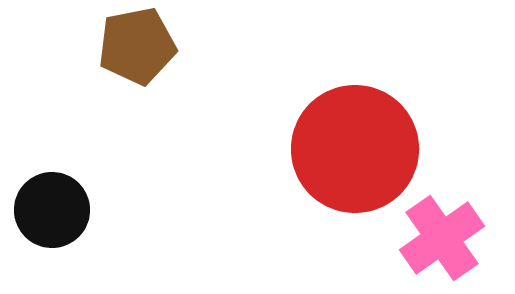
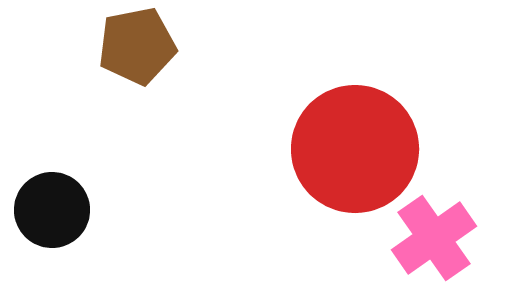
pink cross: moved 8 px left
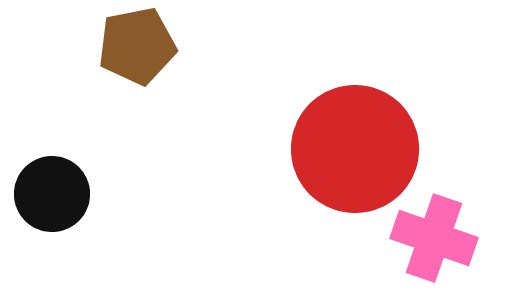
black circle: moved 16 px up
pink cross: rotated 36 degrees counterclockwise
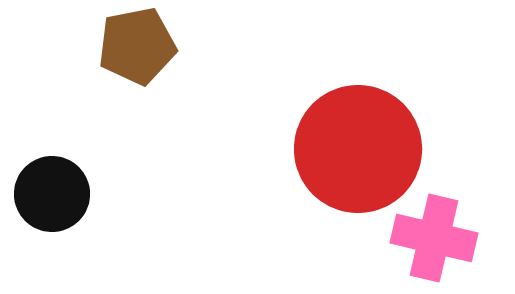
red circle: moved 3 px right
pink cross: rotated 6 degrees counterclockwise
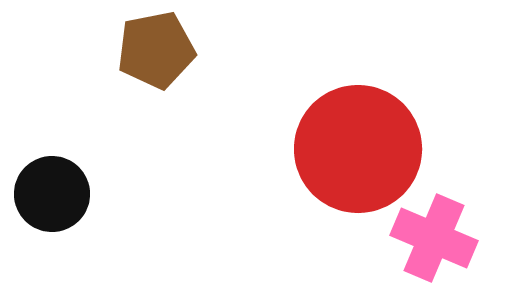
brown pentagon: moved 19 px right, 4 px down
pink cross: rotated 10 degrees clockwise
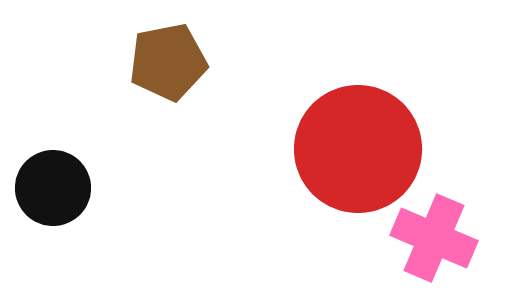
brown pentagon: moved 12 px right, 12 px down
black circle: moved 1 px right, 6 px up
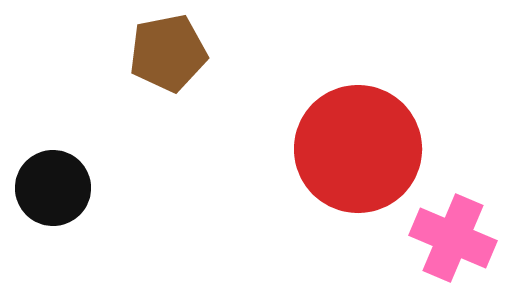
brown pentagon: moved 9 px up
pink cross: moved 19 px right
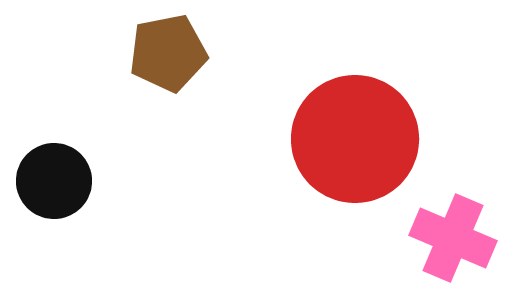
red circle: moved 3 px left, 10 px up
black circle: moved 1 px right, 7 px up
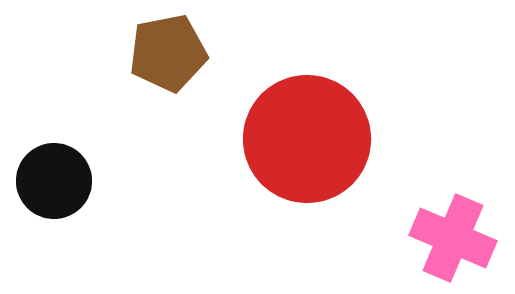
red circle: moved 48 px left
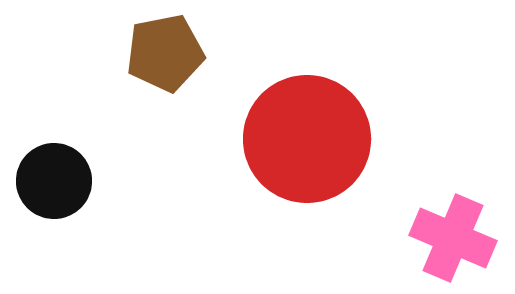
brown pentagon: moved 3 px left
